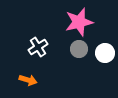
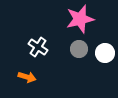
pink star: moved 1 px right, 3 px up
white cross: rotated 24 degrees counterclockwise
orange arrow: moved 1 px left, 3 px up
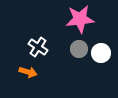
pink star: rotated 8 degrees clockwise
white circle: moved 4 px left
orange arrow: moved 1 px right, 5 px up
